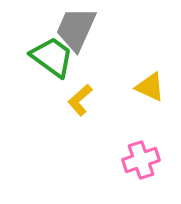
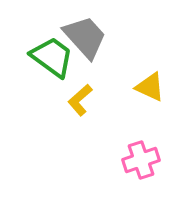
gray trapezoid: moved 9 px right, 8 px down; rotated 114 degrees clockwise
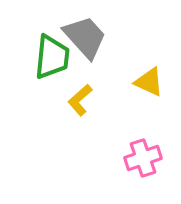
green trapezoid: rotated 60 degrees clockwise
yellow triangle: moved 1 px left, 5 px up
pink cross: moved 2 px right, 2 px up
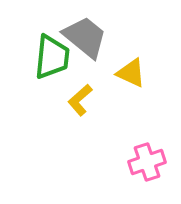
gray trapezoid: rotated 9 degrees counterclockwise
yellow triangle: moved 18 px left, 9 px up
pink cross: moved 4 px right, 4 px down
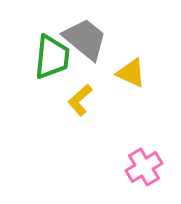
gray trapezoid: moved 2 px down
pink cross: moved 3 px left, 5 px down; rotated 12 degrees counterclockwise
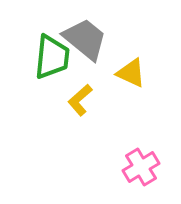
pink cross: moved 3 px left
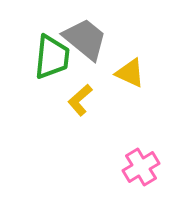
yellow triangle: moved 1 px left
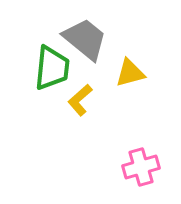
green trapezoid: moved 11 px down
yellow triangle: rotated 40 degrees counterclockwise
pink cross: rotated 15 degrees clockwise
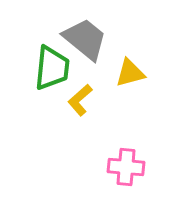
pink cross: moved 15 px left; rotated 21 degrees clockwise
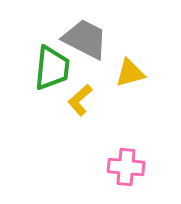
gray trapezoid: rotated 12 degrees counterclockwise
